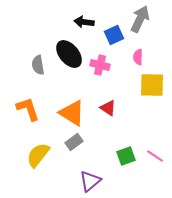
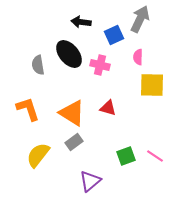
black arrow: moved 3 px left
red triangle: rotated 18 degrees counterclockwise
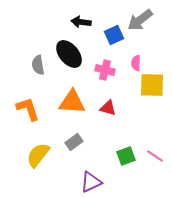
gray arrow: moved 1 px down; rotated 152 degrees counterclockwise
pink semicircle: moved 2 px left, 6 px down
pink cross: moved 5 px right, 5 px down
orange triangle: moved 11 px up; rotated 28 degrees counterclockwise
purple triangle: moved 1 px right, 1 px down; rotated 15 degrees clockwise
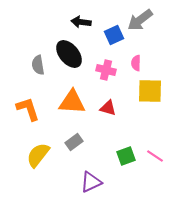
pink cross: moved 1 px right
yellow square: moved 2 px left, 6 px down
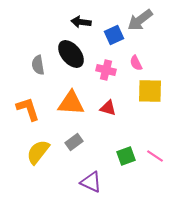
black ellipse: moved 2 px right
pink semicircle: rotated 28 degrees counterclockwise
orange triangle: moved 1 px left, 1 px down
yellow semicircle: moved 3 px up
purple triangle: rotated 50 degrees clockwise
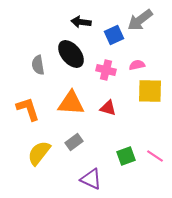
pink semicircle: moved 1 px right, 2 px down; rotated 105 degrees clockwise
yellow semicircle: moved 1 px right, 1 px down
purple triangle: moved 3 px up
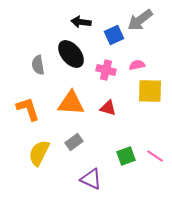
yellow semicircle: rotated 12 degrees counterclockwise
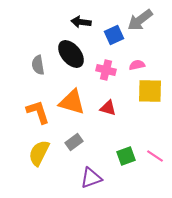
orange triangle: moved 1 px right, 1 px up; rotated 12 degrees clockwise
orange L-shape: moved 10 px right, 3 px down
purple triangle: moved 1 px up; rotated 45 degrees counterclockwise
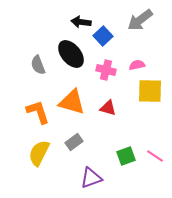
blue square: moved 11 px left, 1 px down; rotated 18 degrees counterclockwise
gray semicircle: rotated 12 degrees counterclockwise
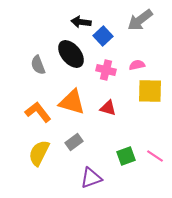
orange L-shape: rotated 20 degrees counterclockwise
